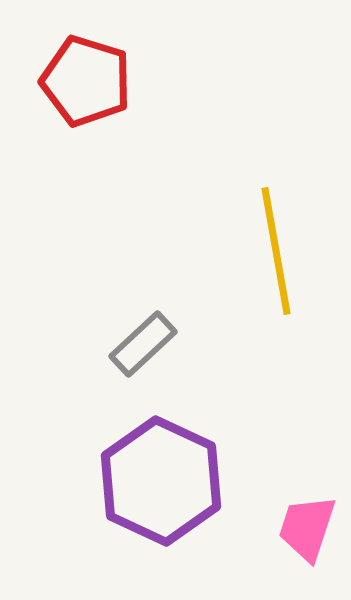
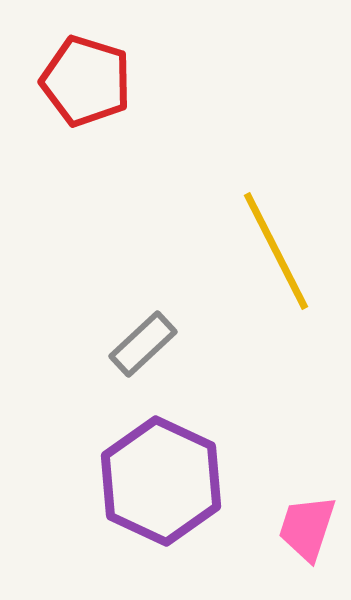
yellow line: rotated 17 degrees counterclockwise
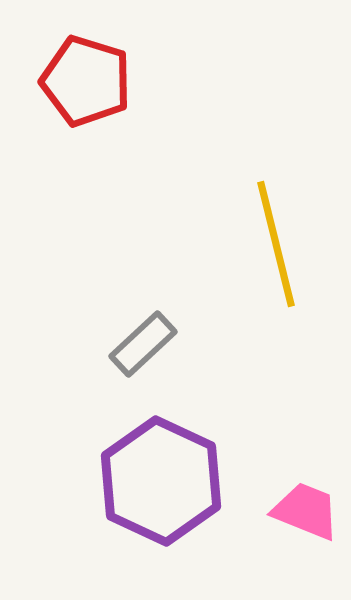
yellow line: moved 7 px up; rotated 13 degrees clockwise
pink trapezoid: moved 1 px left, 17 px up; rotated 94 degrees clockwise
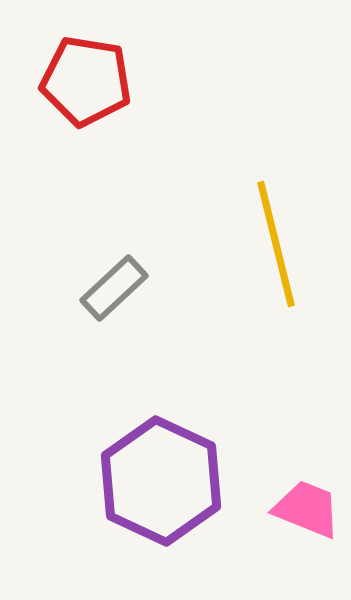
red pentagon: rotated 8 degrees counterclockwise
gray rectangle: moved 29 px left, 56 px up
pink trapezoid: moved 1 px right, 2 px up
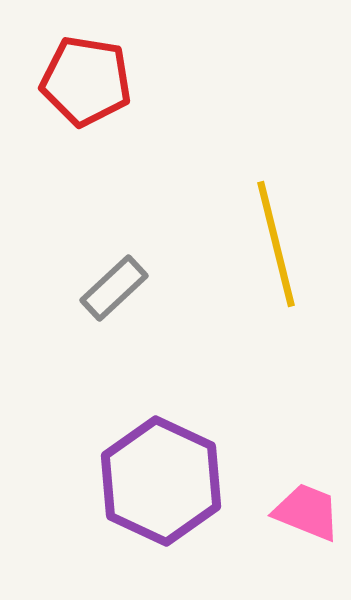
pink trapezoid: moved 3 px down
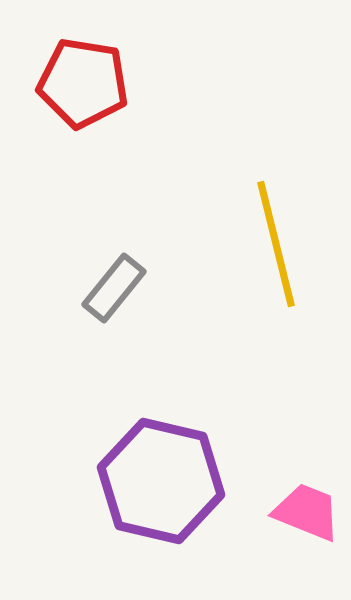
red pentagon: moved 3 px left, 2 px down
gray rectangle: rotated 8 degrees counterclockwise
purple hexagon: rotated 12 degrees counterclockwise
